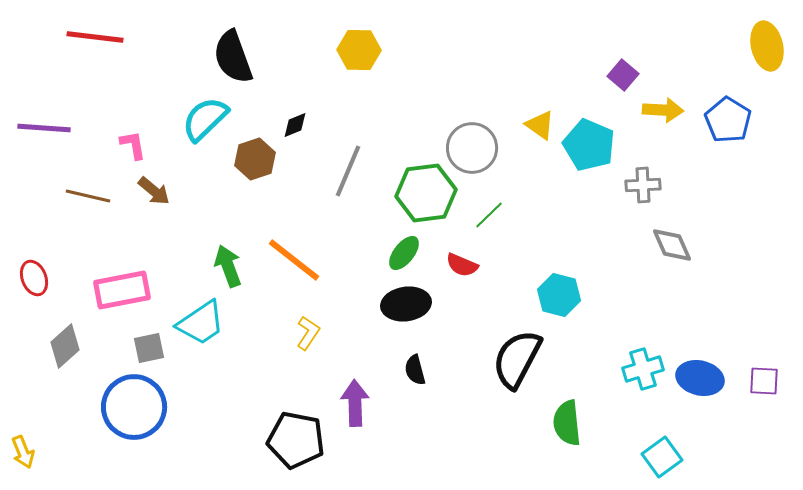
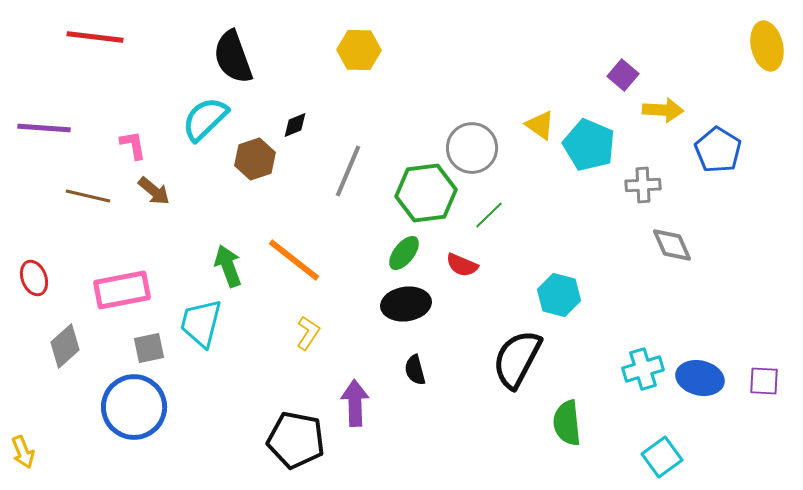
blue pentagon at (728, 120): moved 10 px left, 30 px down
cyan trapezoid at (201, 323): rotated 138 degrees clockwise
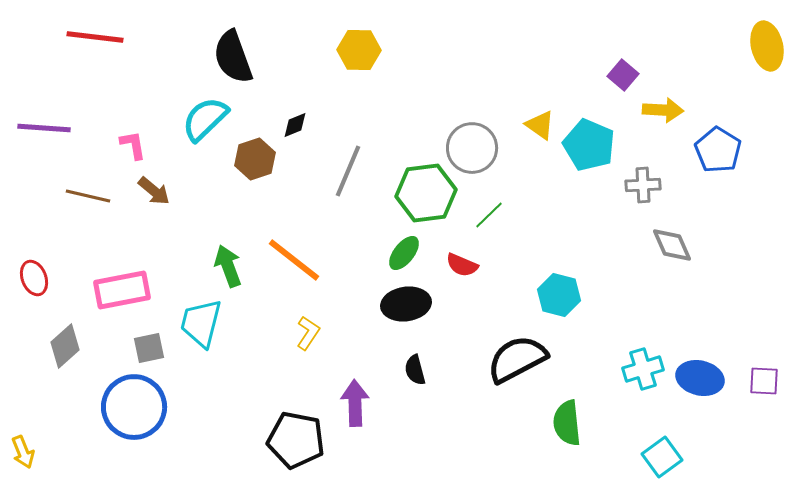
black semicircle at (517, 359): rotated 34 degrees clockwise
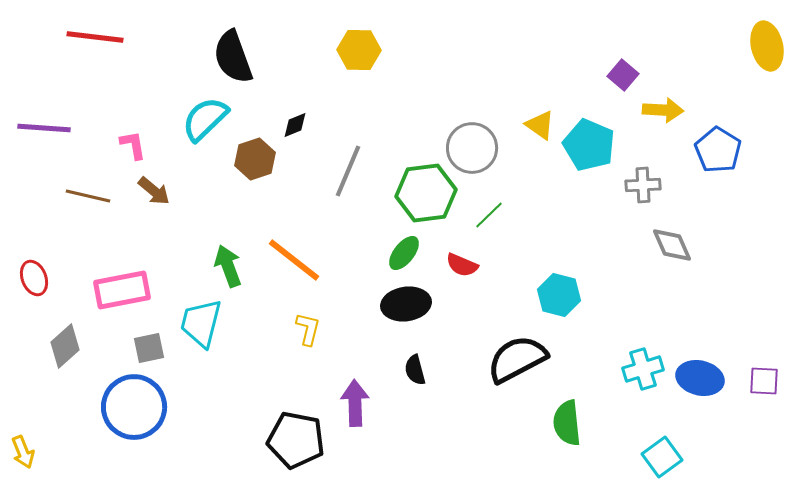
yellow L-shape at (308, 333): moved 4 px up; rotated 20 degrees counterclockwise
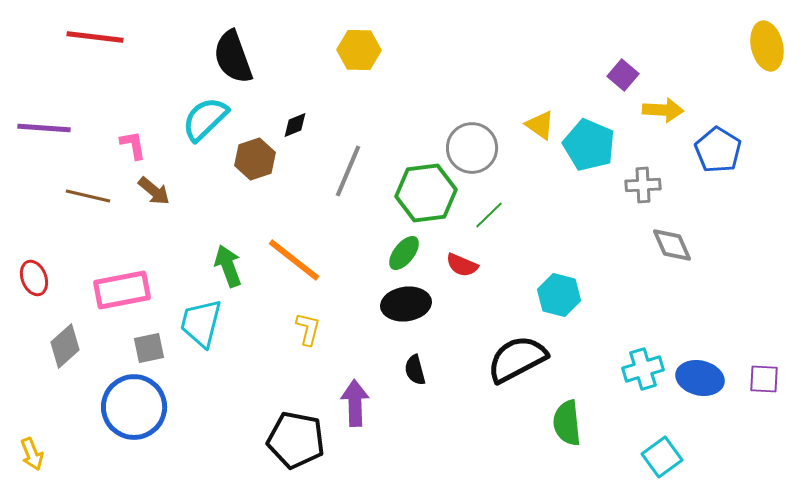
purple square at (764, 381): moved 2 px up
yellow arrow at (23, 452): moved 9 px right, 2 px down
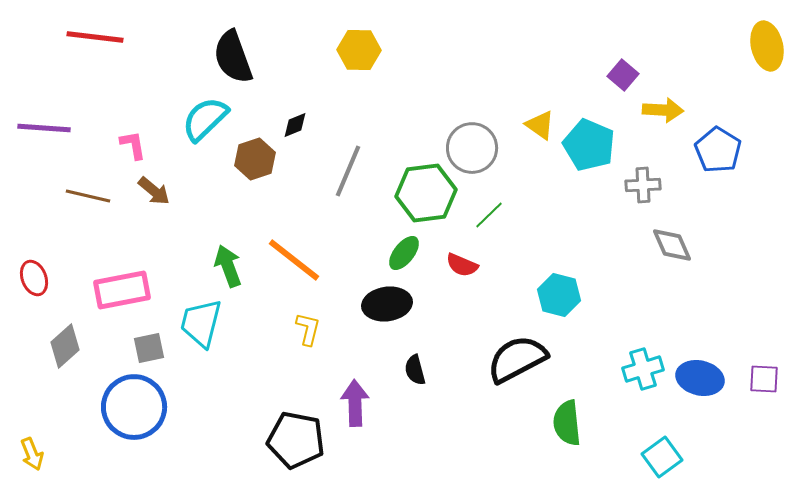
black ellipse at (406, 304): moved 19 px left
